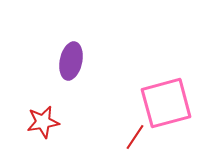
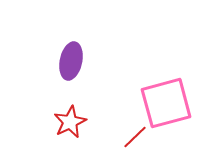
red star: moved 27 px right; rotated 16 degrees counterclockwise
red line: rotated 12 degrees clockwise
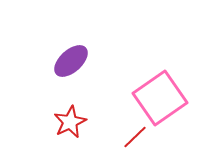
purple ellipse: rotated 36 degrees clockwise
pink square: moved 6 px left, 5 px up; rotated 20 degrees counterclockwise
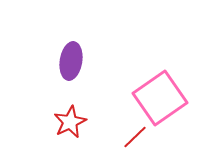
purple ellipse: rotated 39 degrees counterclockwise
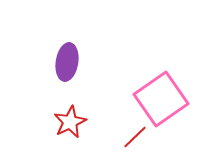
purple ellipse: moved 4 px left, 1 px down
pink square: moved 1 px right, 1 px down
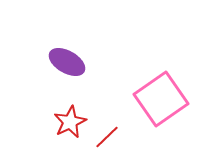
purple ellipse: rotated 69 degrees counterclockwise
red line: moved 28 px left
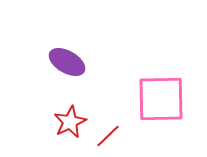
pink square: rotated 34 degrees clockwise
red line: moved 1 px right, 1 px up
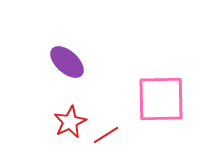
purple ellipse: rotated 12 degrees clockwise
red line: moved 2 px left, 1 px up; rotated 12 degrees clockwise
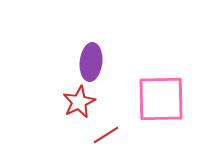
purple ellipse: moved 24 px right; rotated 54 degrees clockwise
red star: moved 9 px right, 20 px up
